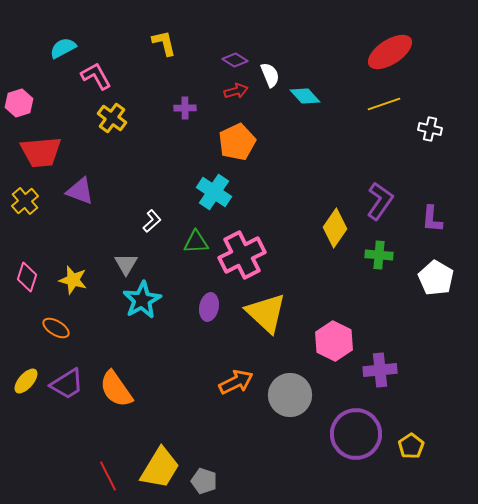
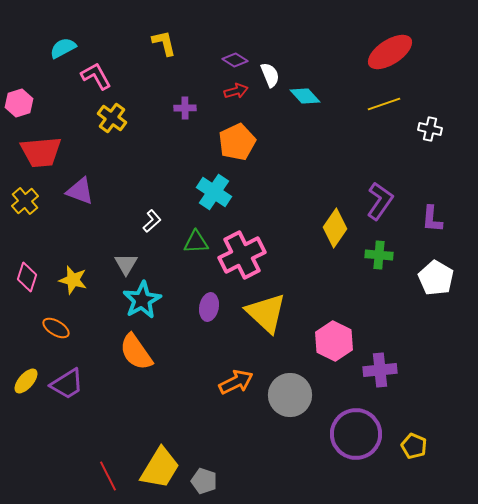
orange semicircle at (116, 389): moved 20 px right, 37 px up
yellow pentagon at (411, 446): moved 3 px right; rotated 15 degrees counterclockwise
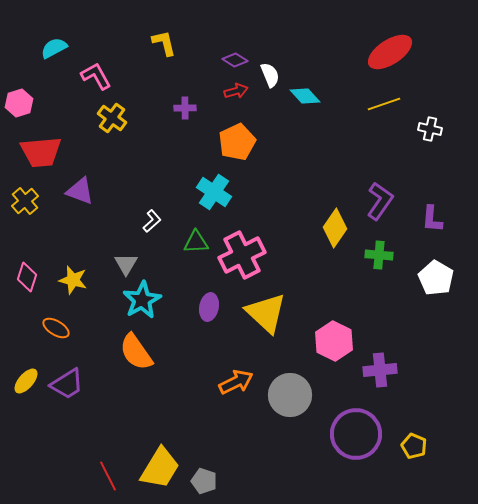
cyan semicircle at (63, 48): moved 9 px left
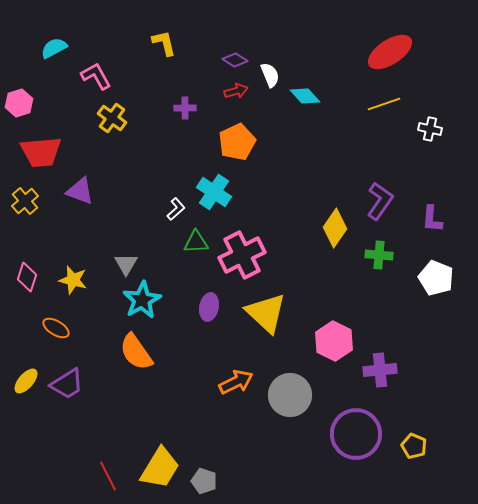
white L-shape at (152, 221): moved 24 px right, 12 px up
white pentagon at (436, 278): rotated 8 degrees counterclockwise
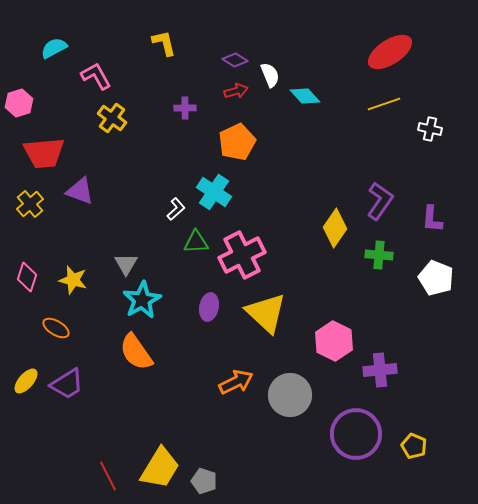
red trapezoid at (41, 152): moved 3 px right, 1 px down
yellow cross at (25, 201): moved 5 px right, 3 px down
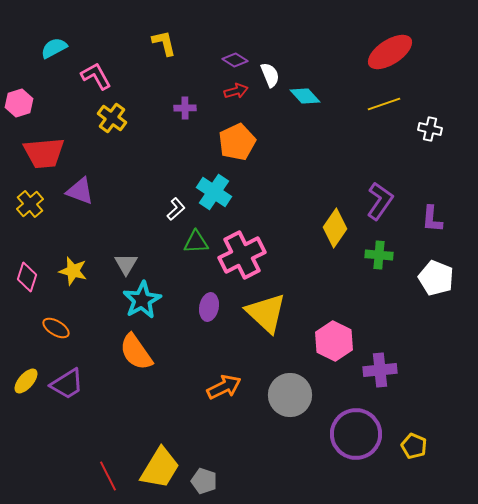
yellow star at (73, 280): moved 9 px up
orange arrow at (236, 382): moved 12 px left, 5 px down
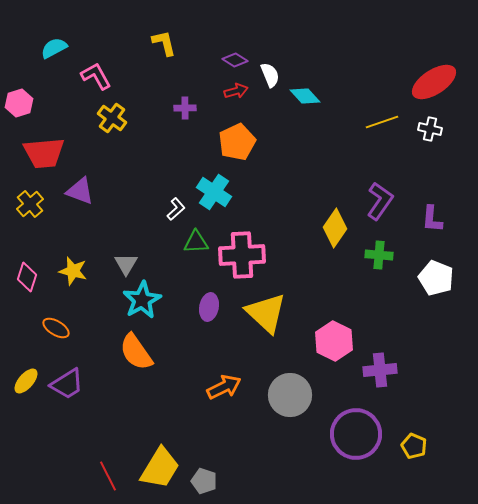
red ellipse at (390, 52): moved 44 px right, 30 px down
yellow line at (384, 104): moved 2 px left, 18 px down
pink cross at (242, 255): rotated 24 degrees clockwise
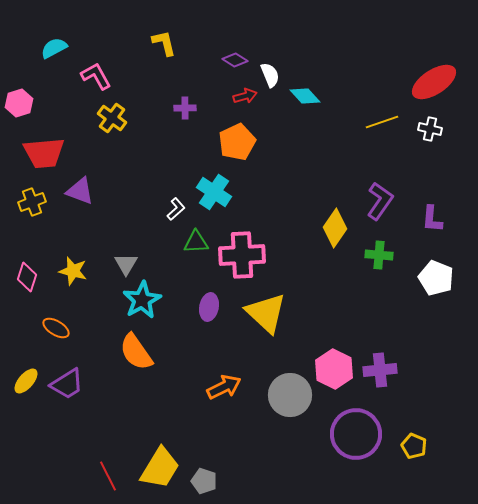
red arrow at (236, 91): moved 9 px right, 5 px down
yellow cross at (30, 204): moved 2 px right, 2 px up; rotated 20 degrees clockwise
pink hexagon at (334, 341): moved 28 px down
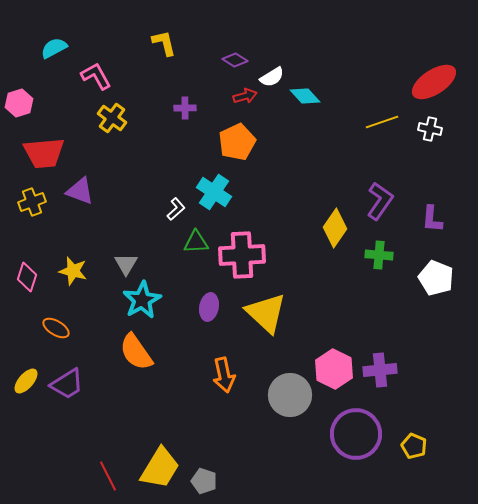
white semicircle at (270, 75): moved 2 px right, 2 px down; rotated 80 degrees clockwise
orange arrow at (224, 387): moved 12 px up; rotated 104 degrees clockwise
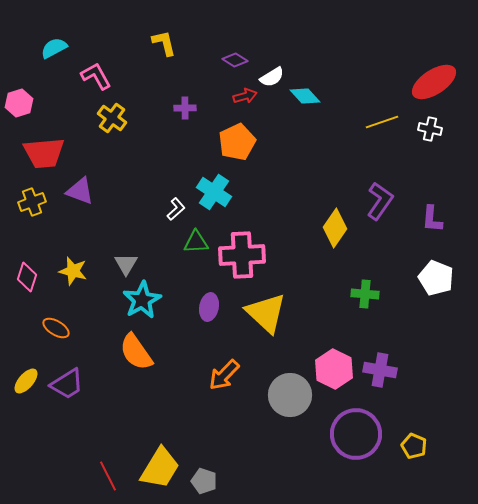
green cross at (379, 255): moved 14 px left, 39 px down
purple cross at (380, 370): rotated 16 degrees clockwise
orange arrow at (224, 375): rotated 56 degrees clockwise
